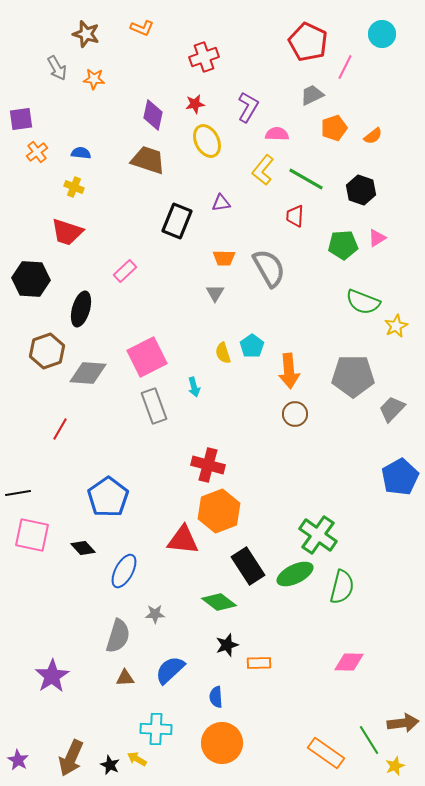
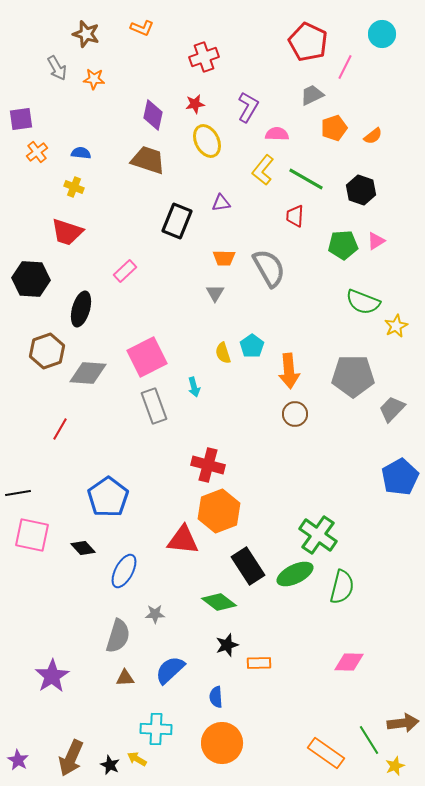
pink triangle at (377, 238): moved 1 px left, 3 px down
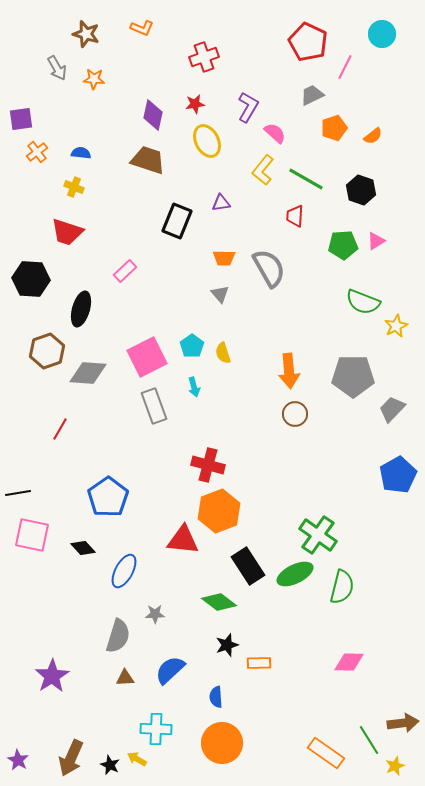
pink semicircle at (277, 134): moved 2 px left, 1 px up; rotated 40 degrees clockwise
gray triangle at (215, 293): moved 5 px right, 1 px down; rotated 12 degrees counterclockwise
cyan pentagon at (252, 346): moved 60 px left
blue pentagon at (400, 477): moved 2 px left, 2 px up
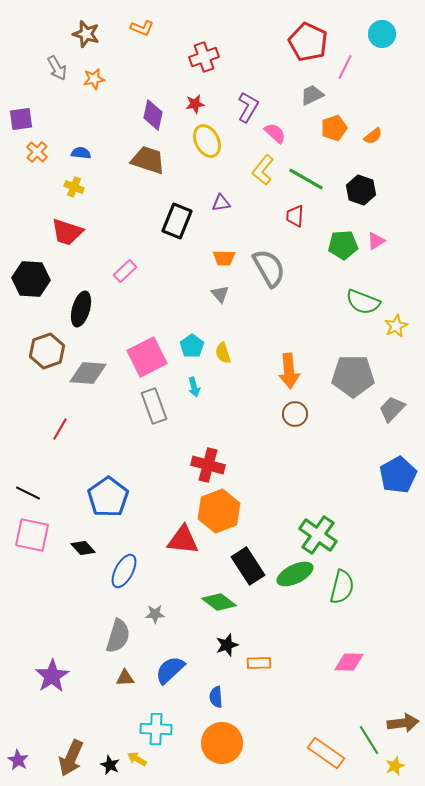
orange star at (94, 79): rotated 15 degrees counterclockwise
orange cross at (37, 152): rotated 10 degrees counterclockwise
black line at (18, 493): moved 10 px right; rotated 35 degrees clockwise
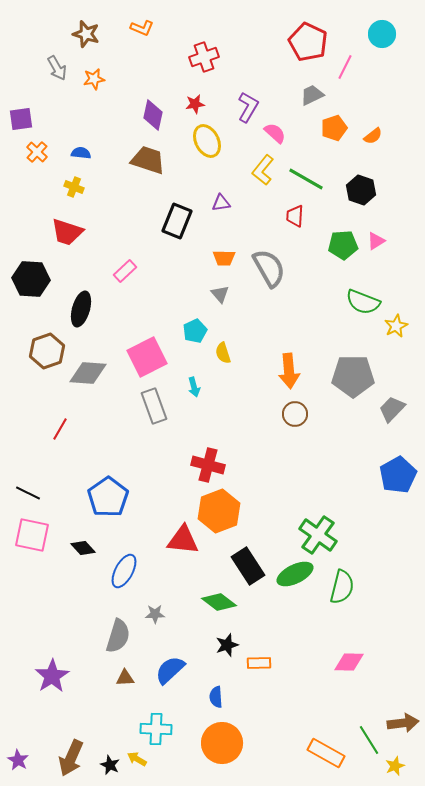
cyan pentagon at (192, 346): moved 3 px right, 15 px up; rotated 10 degrees clockwise
orange rectangle at (326, 753): rotated 6 degrees counterclockwise
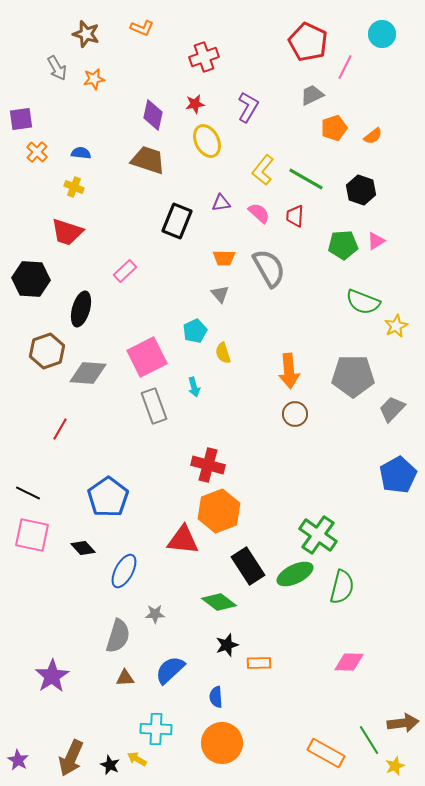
pink semicircle at (275, 133): moved 16 px left, 80 px down
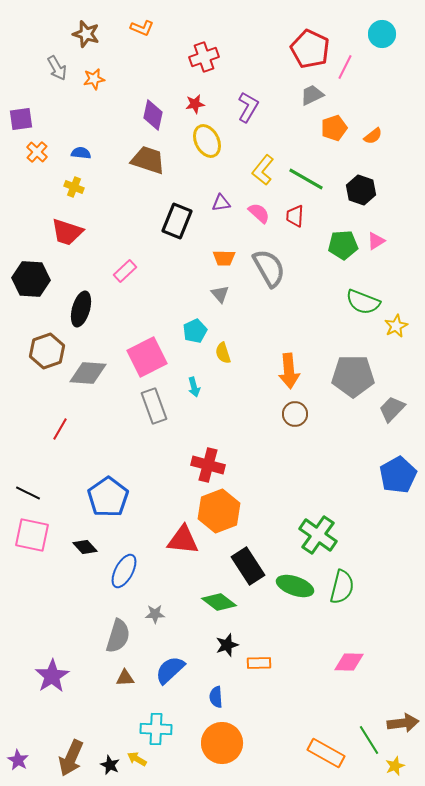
red pentagon at (308, 42): moved 2 px right, 7 px down
black diamond at (83, 548): moved 2 px right, 1 px up
green ellipse at (295, 574): moved 12 px down; rotated 45 degrees clockwise
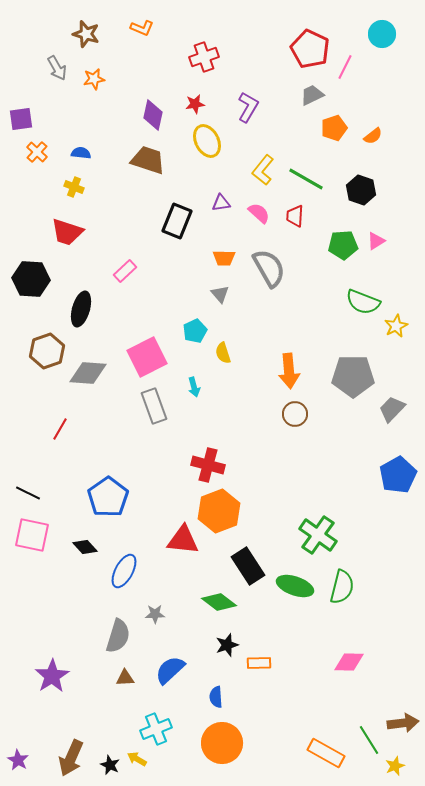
cyan cross at (156, 729): rotated 24 degrees counterclockwise
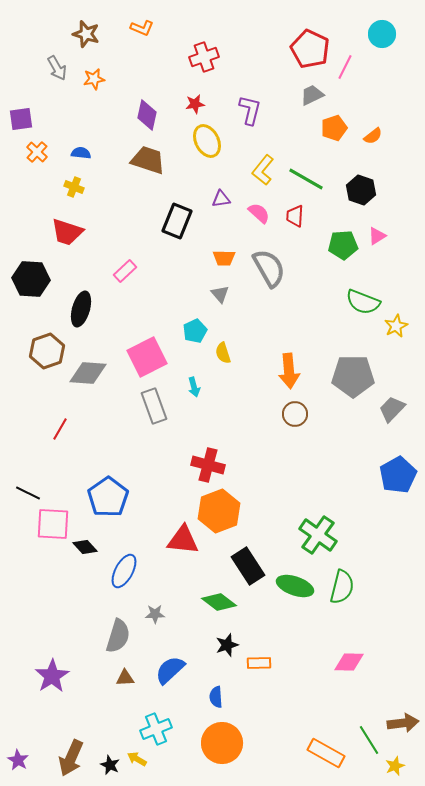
purple L-shape at (248, 107): moved 2 px right, 3 px down; rotated 16 degrees counterclockwise
purple diamond at (153, 115): moved 6 px left
purple triangle at (221, 203): moved 4 px up
pink triangle at (376, 241): moved 1 px right, 5 px up
pink square at (32, 535): moved 21 px right, 11 px up; rotated 9 degrees counterclockwise
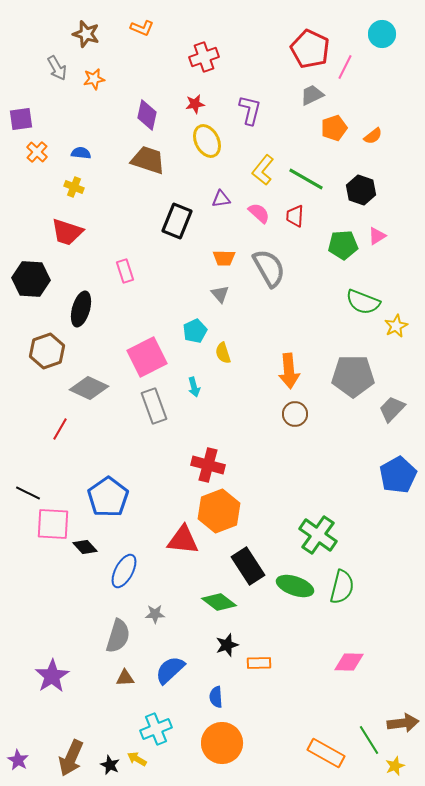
pink rectangle at (125, 271): rotated 65 degrees counterclockwise
gray diamond at (88, 373): moved 1 px right, 15 px down; rotated 21 degrees clockwise
